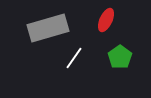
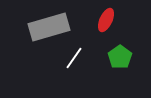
gray rectangle: moved 1 px right, 1 px up
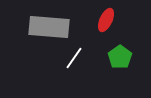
gray rectangle: rotated 21 degrees clockwise
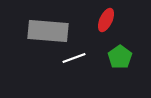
gray rectangle: moved 1 px left, 4 px down
white line: rotated 35 degrees clockwise
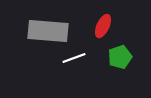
red ellipse: moved 3 px left, 6 px down
green pentagon: rotated 15 degrees clockwise
